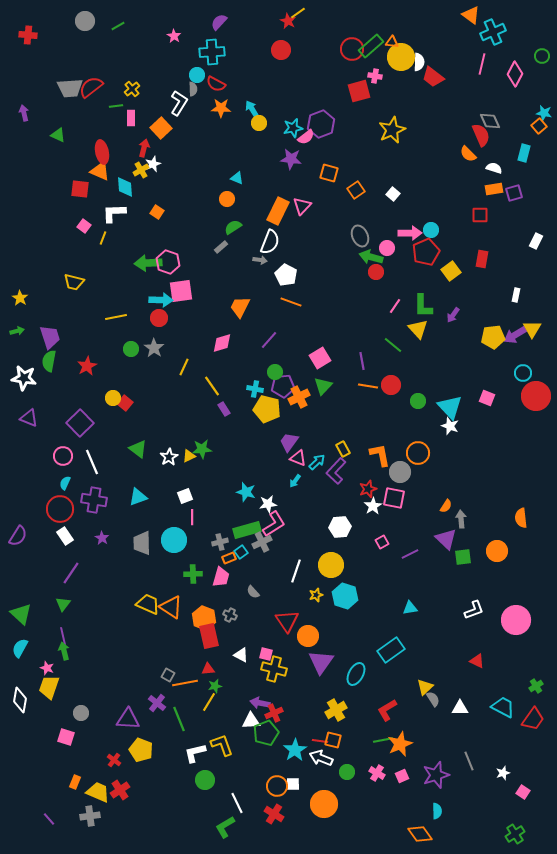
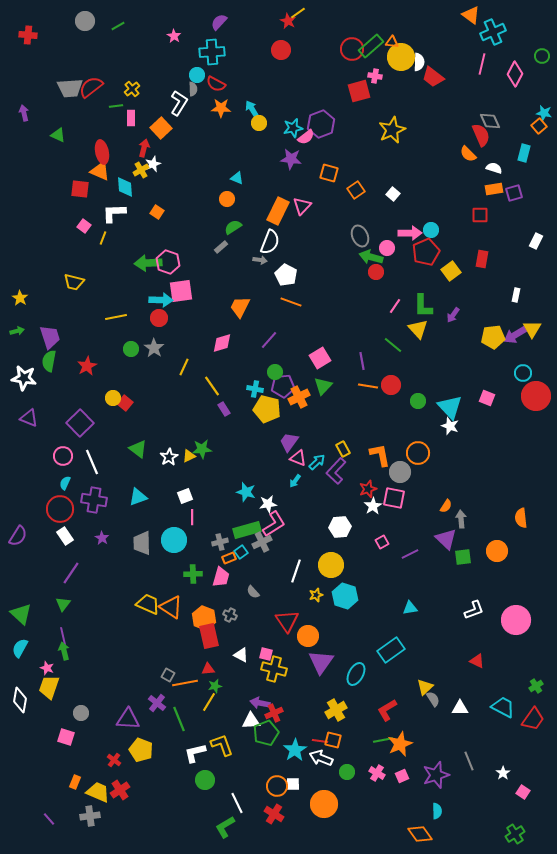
white star at (503, 773): rotated 16 degrees counterclockwise
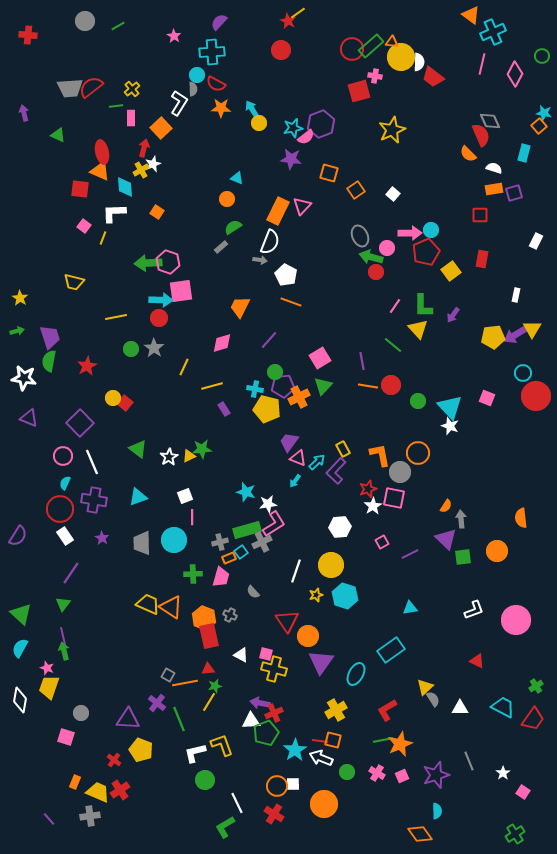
yellow line at (212, 386): rotated 70 degrees counterclockwise
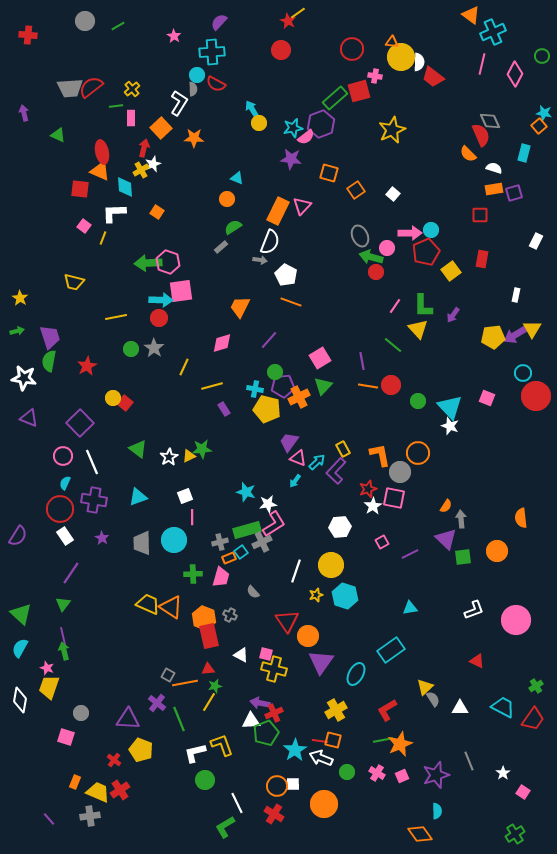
green rectangle at (371, 46): moved 36 px left, 52 px down
orange star at (221, 108): moved 27 px left, 30 px down
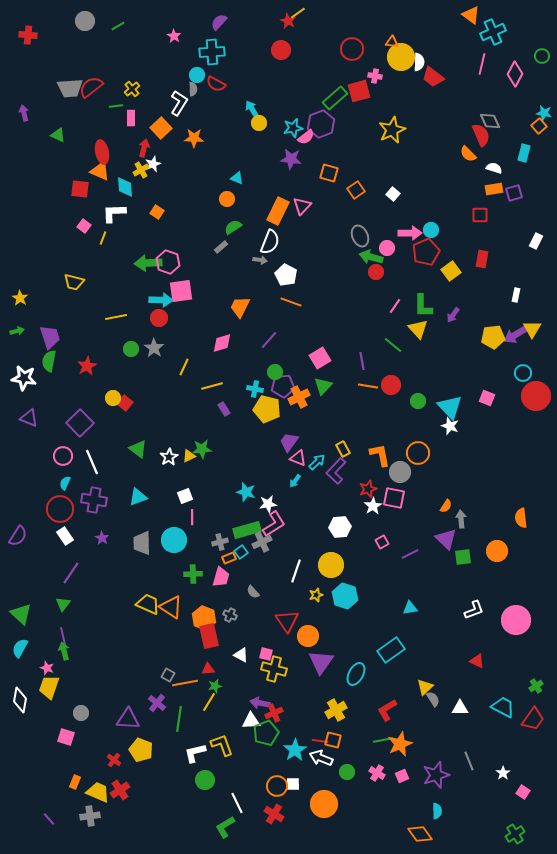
green line at (179, 719): rotated 30 degrees clockwise
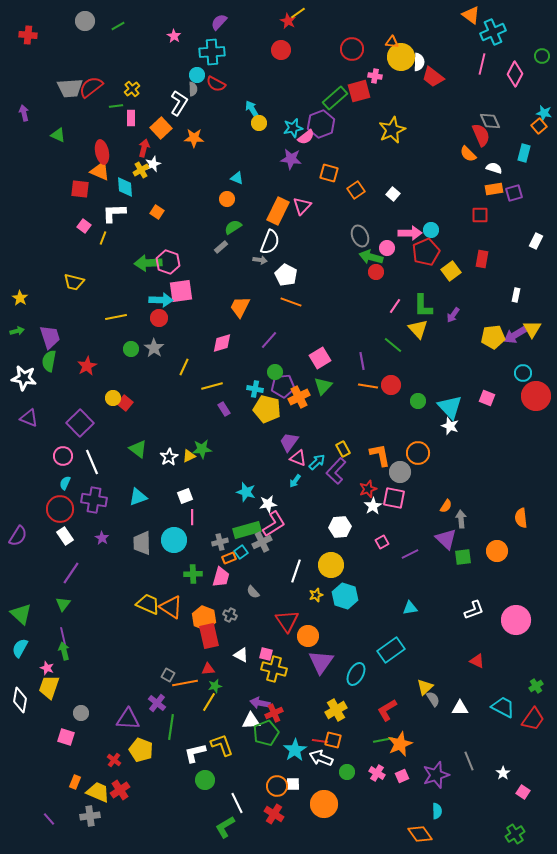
green line at (179, 719): moved 8 px left, 8 px down
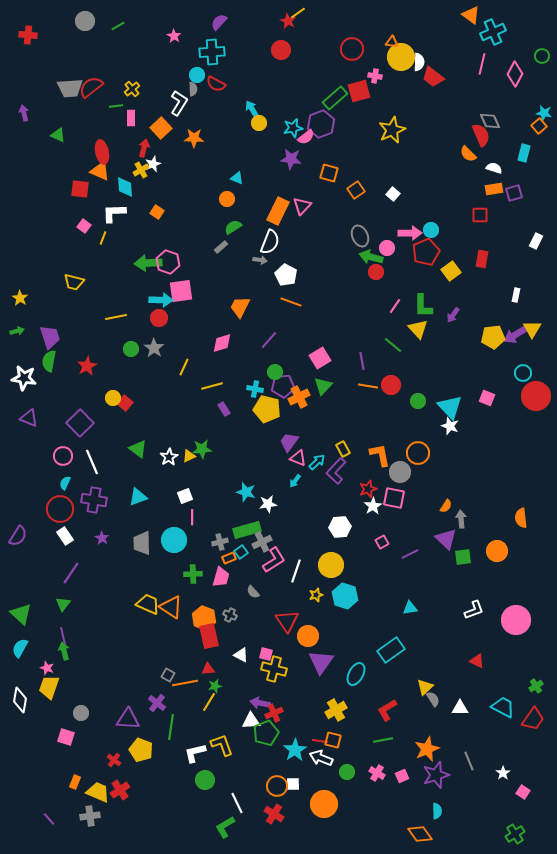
pink L-shape at (274, 524): moved 36 px down
orange star at (400, 744): moved 27 px right, 5 px down
